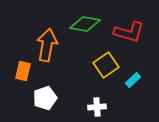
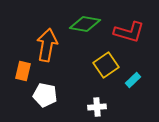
white pentagon: moved 3 px up; rotated 30 degrees clockwise
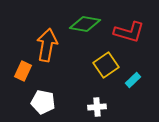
orange rectangle: rotated 12 degrees clockwise
white pentagon: moved 2 px left, 7 px down
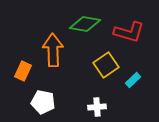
orange arrow: moved 6 px right, 5 px down; rotated 12 degrees counterclockwise
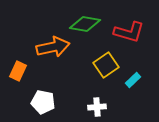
orange arrow: moved 3 px up; rotated 80 degrees clockwise
orange rectangle: moved 5 px left
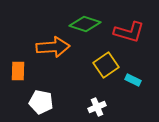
green diamond: rotated 8 degrees clockwise
orange arrow: rotated 8 degrees clockwise
orange rectangle: rotated 24 degrees counterclockwise
cyan rectangle: rotated 70 degrees clockwise
white pentagon: moved 2 px left
white cross: rotated 18 degrees counterclockwise
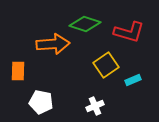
orange arrow: moved 3 px up
cyan rectangle: rotated 49 degrees counterclockwise
white cross: moved 2 px left, 1 px up
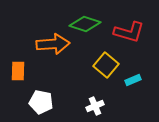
yellow square: rotated 15 degrees counterclockwise
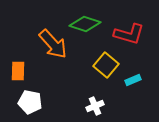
red L-shape: moved 2 px down
orange arrow: rotated 52 degrees clockwise
white pentagon: moved 11 px left
